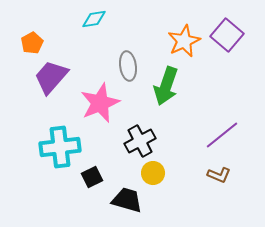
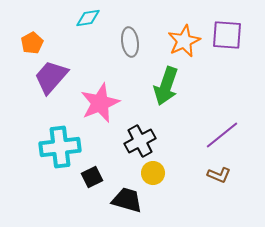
cyan diamond: moved 6 px left, 1 px up
purple square: rotated 36 degrees counterclockwise
gray ellipse: moved 2 px right, 24 px up
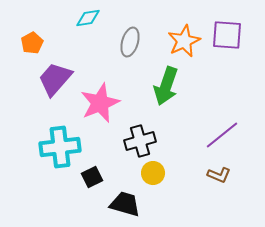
gray ellipse: rotated 24 degrees clockwise
purple trapezoid: moved 4 px right, 2 px down
black cross: rotated 12 degrees clockwise
black trapezoid: moved 2 px left, 4 px down
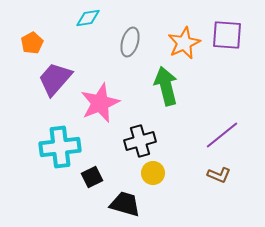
orange star: moved 2 px down
green arrow: rotated 147 degrees clockwise
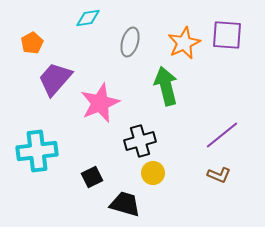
cyan cross: moved 23 px left, 4 px down
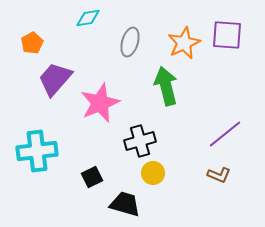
purple line: moved 3 px right, 1 px up
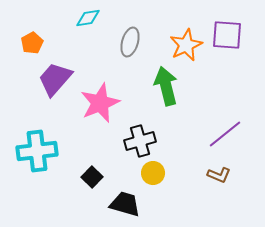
orange star: moved 2 px right, 2 px down
black square: rotated 20 degrees counterclockwise
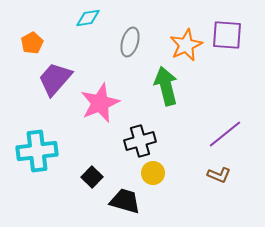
black trapezoid: moved 3 px up
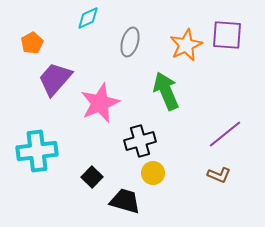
cyan diamond: rotated 15 degrees counterclockwise
green arrow: moved 5 px down; rotated 9 degrees counterclockwise
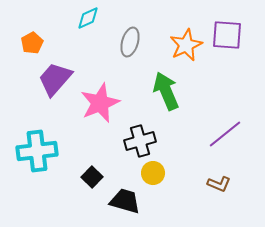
brown L-shape: moved 9 px down
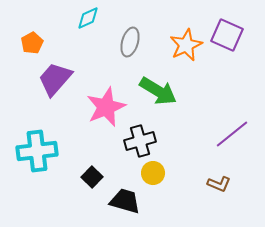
purple square: rotated 20 degrees clockwise
green arrow: moved 8 px left; rotated 144 degrees clockwise
pink star: moved 6 px right, 4 px down
purple line: moved 7 px right
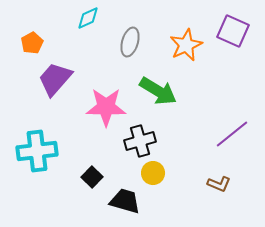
purple square: moved 6 px right, 4 px up
pink star: rotated 24 degrees clockwise
